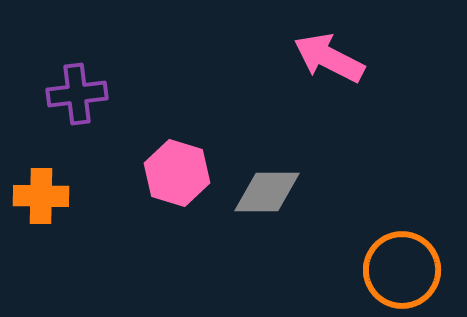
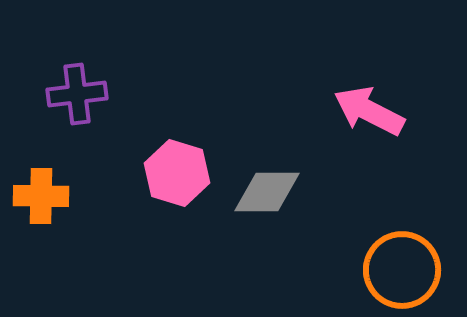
pink arrow: moved 40 px right, 53 px down
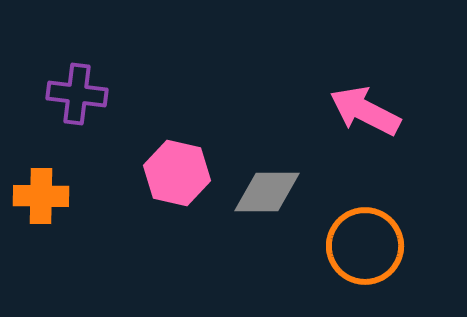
purple cross: rotated 14 degrees clockwise
pink arrow: moved 4 px left
pink hexagon: rotated 4 degrees counterclockwise
orange circle: moved 37 px left, 24 px up
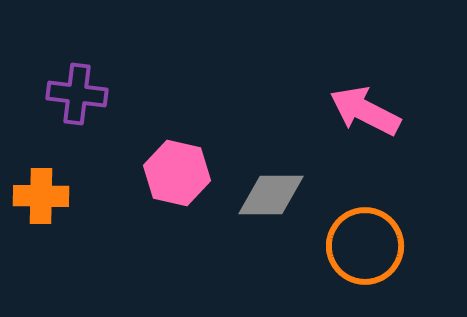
gray diamond: moved 4 px right, 3 px down
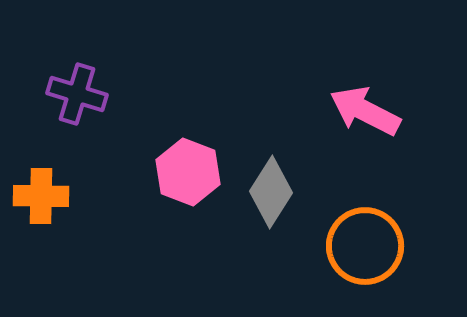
purple cross: rotated 10 degrees clockwise
pink hexagon: moved 11 px right, 1 px up; rotated 8 degrees clockwise
gray diamond: moved 3 px up; rotated 58 degrees counterclockwise
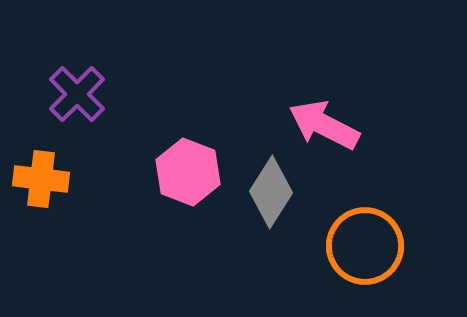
purple cross: rotated 28 degrees clockwise
pink arrow: moved 41 px left, 14 px down
orange cross: moved 17 px up; rotated 6 degrees clockwise
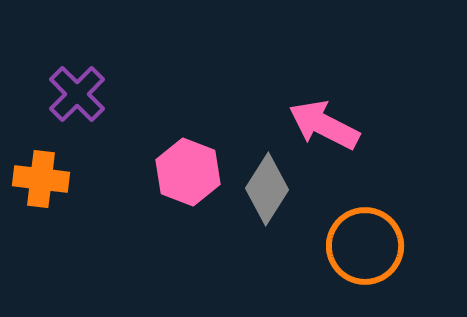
gray diamond: moved 4 px left, 3 px up
